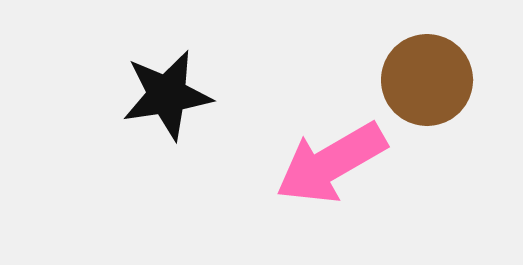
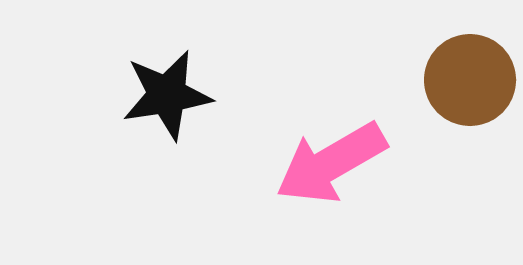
brown circle: moved 43 px right
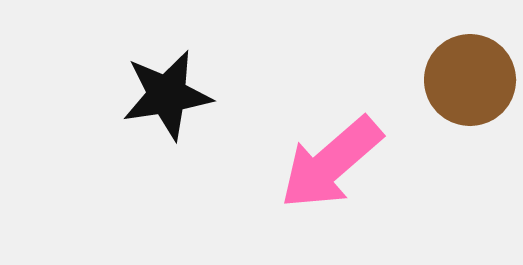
pink arrow: rotated 11 degrees counterclockwise
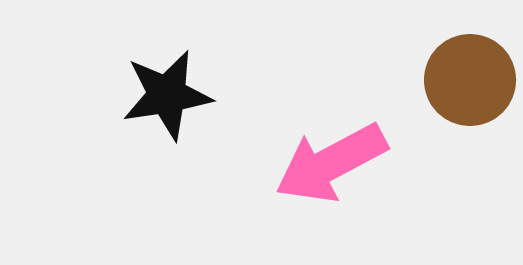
pink arrow: rotated 13 degrees clockwise
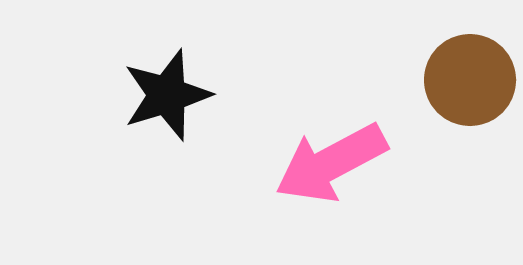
black star: rotated 8 degrees counterclockwise
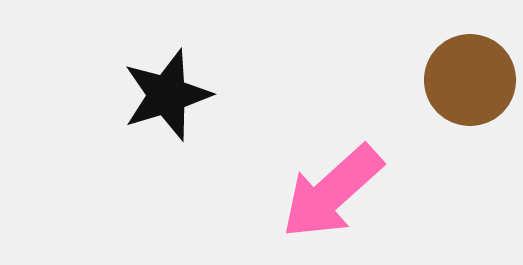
pink arrow: moved 1 px right, 29 px down; rotated 14 degrees counterclockwise
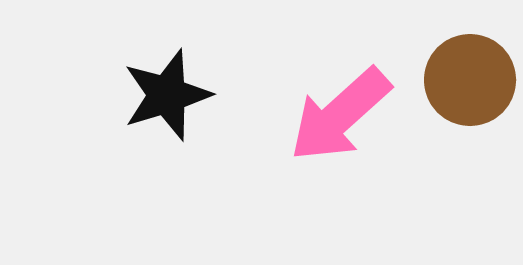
pink arrow: moved 8 px right, 77 px up
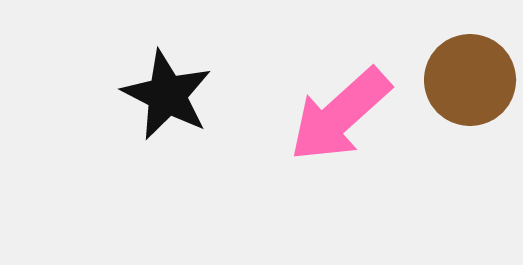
black star: rotated 28 degrees counterclockwise
